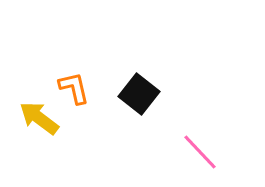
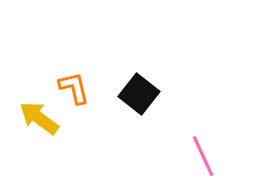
pink line: moved 3 px right, 4 px down; rotated 18 degrees clockwise
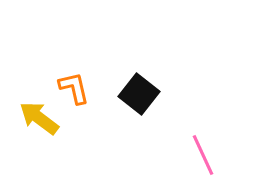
pink line: moved 1 px up
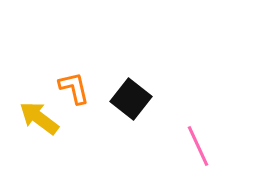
black square: moved 8 px left, 5 px down
pink line: moved 5 px left, 9 px up
